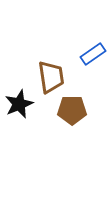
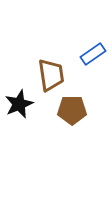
brown trapezoid: moved 2 px up
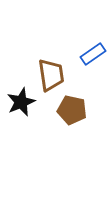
black star: moved 2 px right, 2 px up
brown pentagon: rotated 12 degrees clockwise
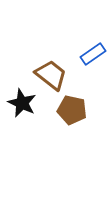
brown trapezoid: rotated 44 degrees counterclockwise
black star: moved 1 px right, 1 px down; rotated 24 degrees counterclockwise
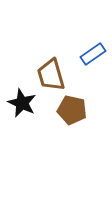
brown trapezoid: rotated 144 degrees counterclockwise
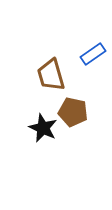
black star: moved 21 px right, 25 px down
brown pentagon: moved 1 px right, 2 px down
